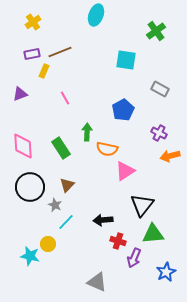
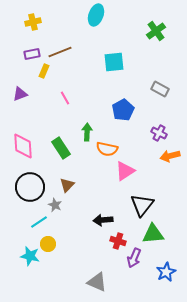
yellow cross: rotated 21 degrees clockwise
cyan square: moved 12 px left, 2 px down; rotated 15 degrees counterclockwise
cyan line: moved 27 px left; rotated 12 degrees clockwise
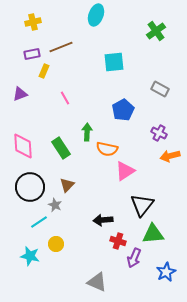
brown line: moved 1 px right, 5 px up
yellow circle: moved 8 px right
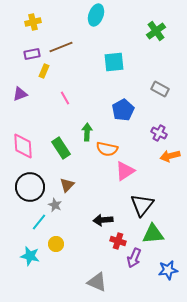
cyan line: rotated 18 degrees counterclockwise
blue star: moved 2 px right, 2 px up; rotated 18 degrees clockwise
